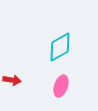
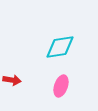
cyan diamond: rotated 20 degrees clockwise
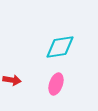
pink ellipse: moved 5 px left, 2 px up
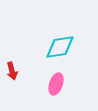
red arrow: moved 9 px up; rotated 66 degrees clockwise
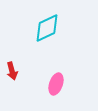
cyan diamond: moved 13 px left, 19 px up; rotated 16 degrees counterclockwise
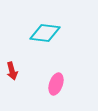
cyan diamond: moved 2 px left, 5 px down; rotated 32 degrees clockwise
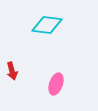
cyan diamond: moved 2 px right, 8 px up
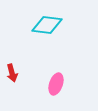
red arrow: moved 2 px down
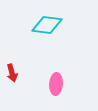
pink ellipse: rotated 15 degrees counterclockwise
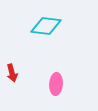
cyan diamond: moved 1 px left, 1 px down
